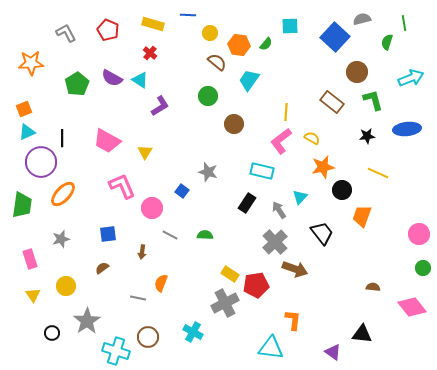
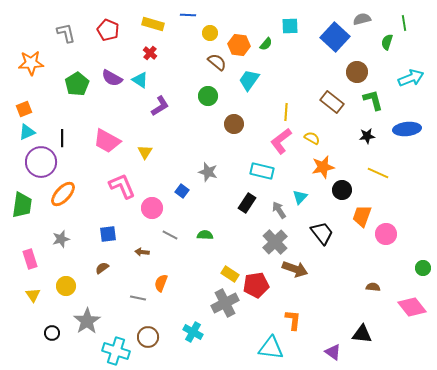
gray L-shape at (66, 33): rotated 15 degrees clockwise
pink circle at (419, 234): moved 33 px left
brown arrow at (142, 252): rotated 88 degrees clockwise
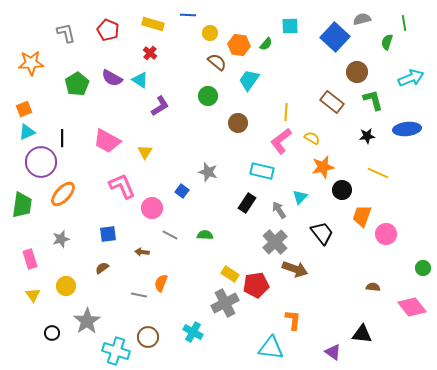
brown circle at (234, 124): moved 4 px right, 1 px up
gray line at (138, 298): moved 1 px right, 3 px up
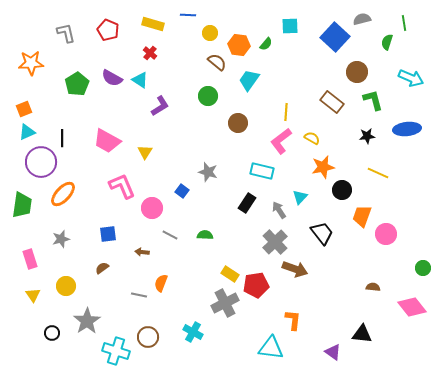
cyan arrow at (411, 78): rotated 45 degrees clockwise
